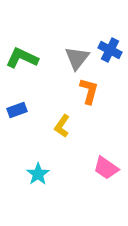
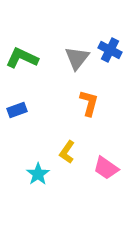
orange L-shape: moved 12 px down
yellow L-shape: moved 5 px right, 26 px down
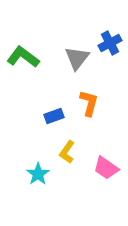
blue cross: moved 7 px up; rotated 35 degrees clockwise
green L-shape: moved 1 px right, 1 px up; rotated 12 degrees clockwise
blue rectangle: moved 37 px right, 6 px down
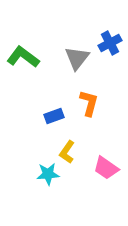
cyan star: moved 10 px right; rotated 30 degrees clockwise
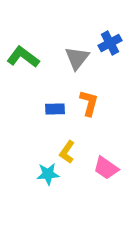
blue rectangle: moved 1 px right, 7 px up; rotated 18 degrees clockwise
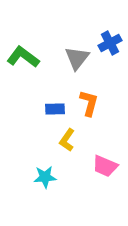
yellow L-shape: moved 12 px up
pink trapezoid: moved 1 px left, 2 px up; rotated 12 degrees counterclockwise
cyan star: moved 3 px left, 3 px down
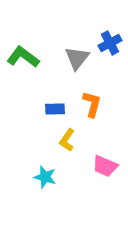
orange L-shape: moved 3 px right, 1 px down
cyan star: rotated 20 degrees clockwise
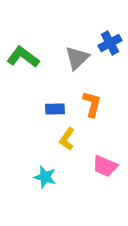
gray triangle: rotated 8 degrees clockwise
yellow L-shape: moved 1 px up
